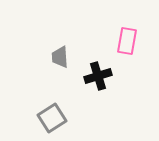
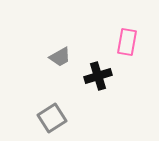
pink rectangle: moved 1 px down
gray trapezoid: rotated 115 degrees counterclockwise
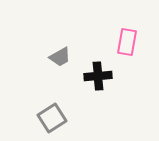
black cross: rotated 12 degrees clockwise
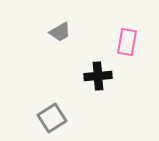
gray trapezoid: moved 25 px up
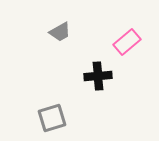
pink rectangle: rotated 40 degrees clockwise
gray square: rotated 16 degrees clockwise
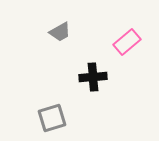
black cross: moved 5 px left, 1 px down
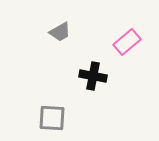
black cross: moved 1 px up; rotated 16 degrees clockwise
gray square: rotated 20 degrees clockwise
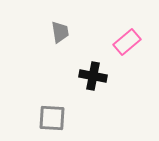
gray trapezoid: rotated 70 degrees counterclockwise
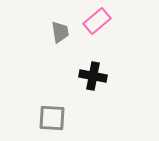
pink rectangle: moved 30 px left, 21 px up
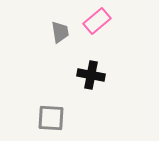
black cross: moved 2 px left, 1 px up
gray square: moved 1 px left
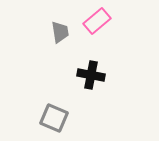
gray square: moved 3 px right; rotated 20 degrees clockwise
